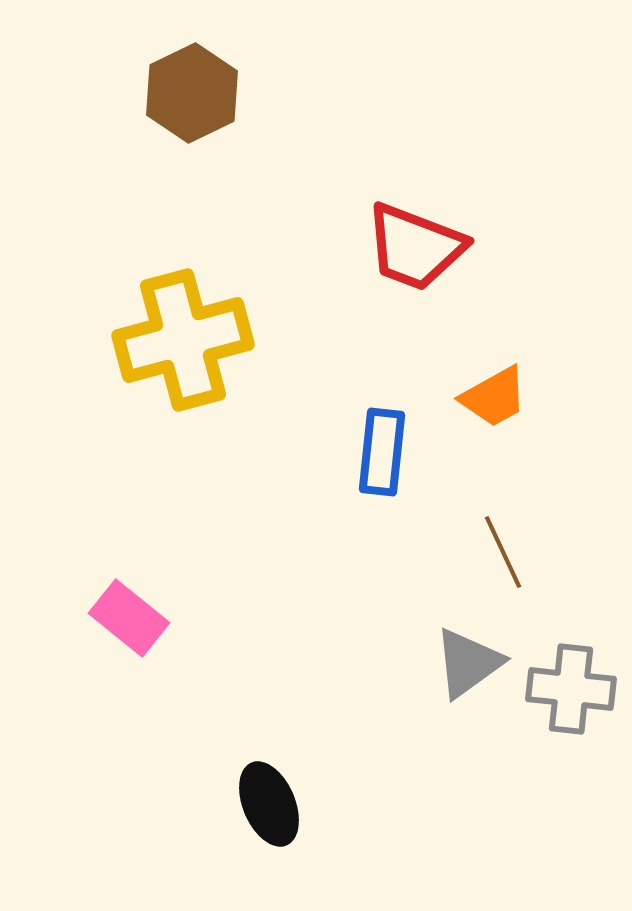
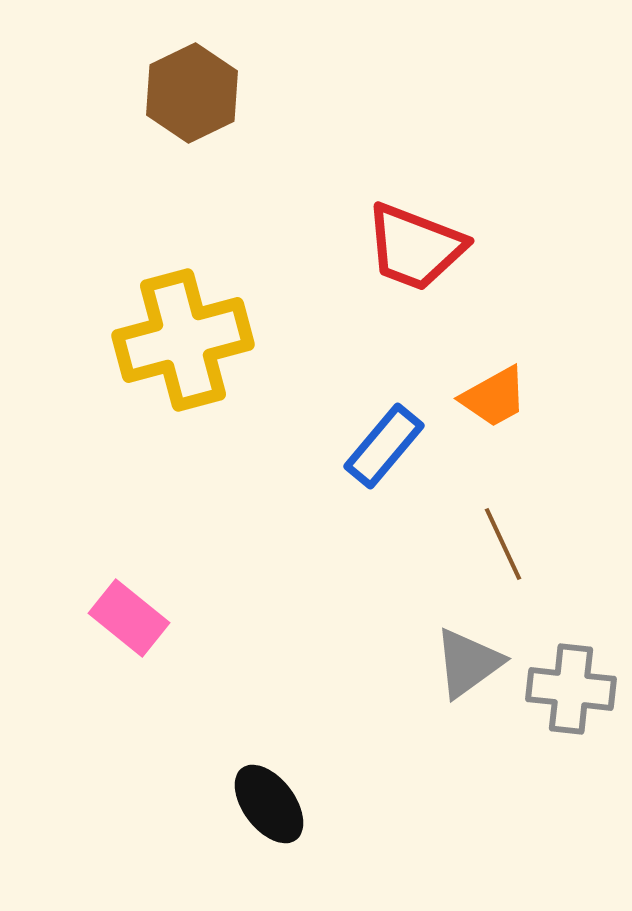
blue rectangle: moved 2 px right, 6 px up; rotated 34 degrees clockwise
brown line: moved 8 px up
black ellipse: rotated 14 degrees counterclockwise
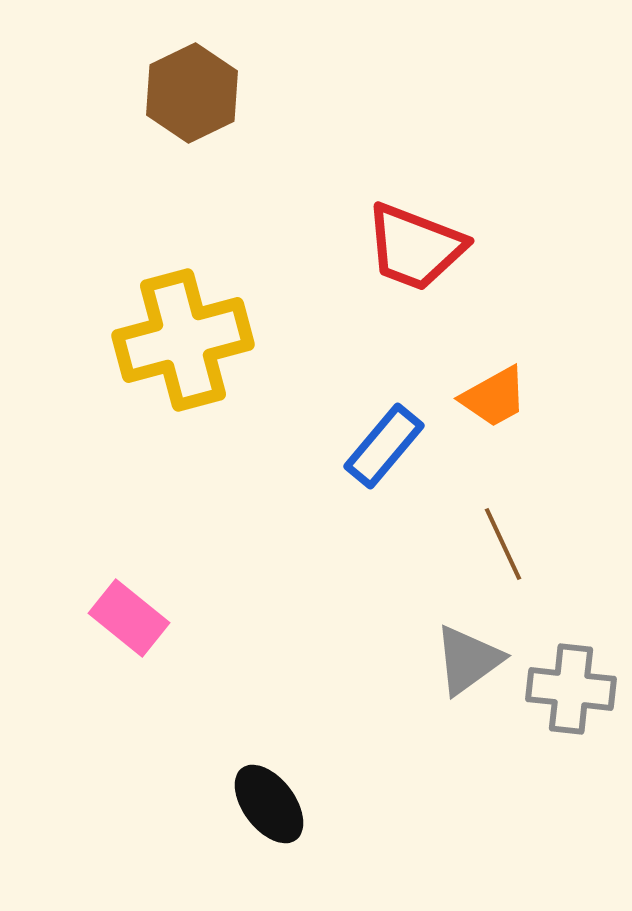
gray triangle: moved 3 px up
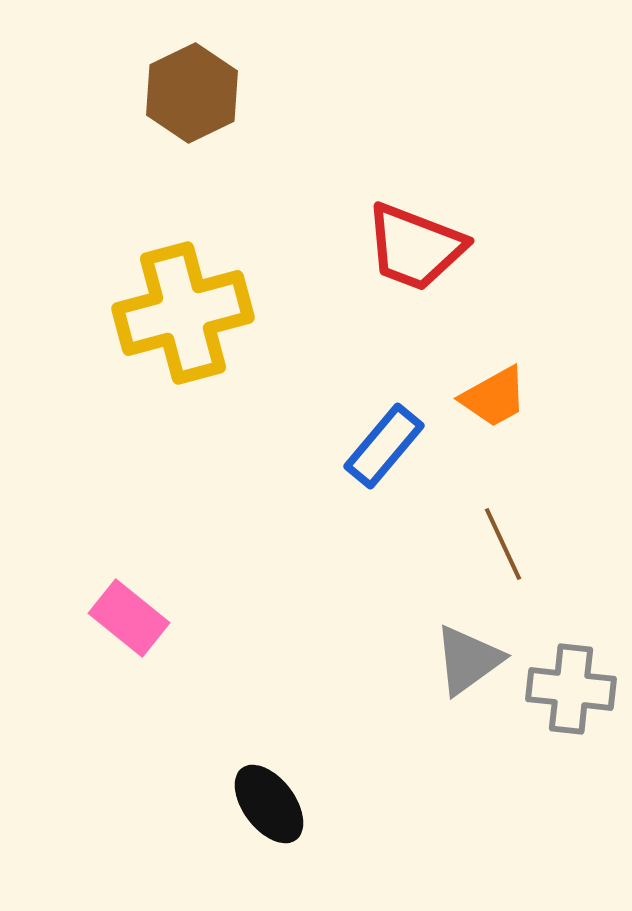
yellow cross: moved 27 px up
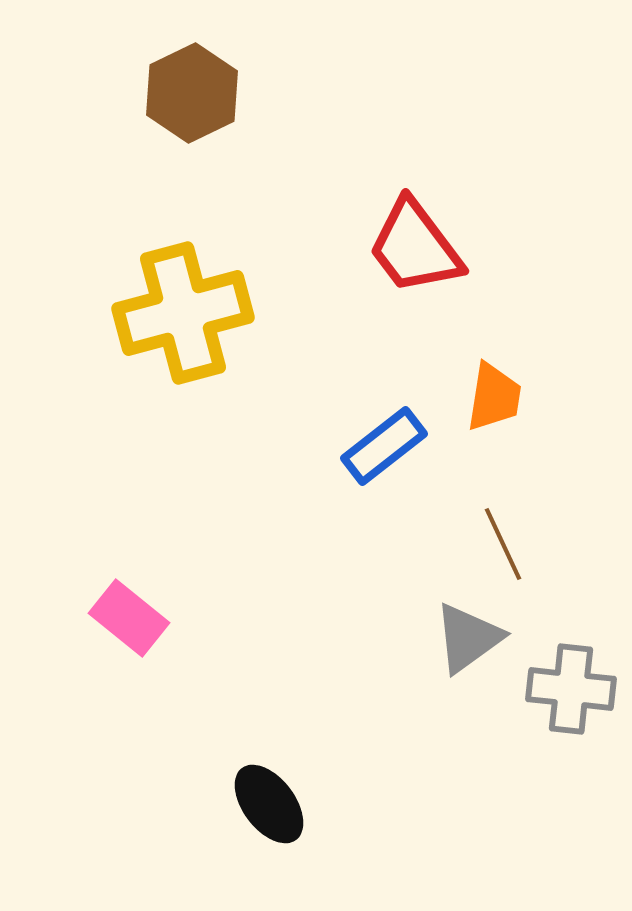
red trapezoid: rotated 32 degrees clockwise
orange trapezoid: rotated 52 degrees counterclockwise
blue rectangle: rotated 12 degrees clockwise
gray triangle: moved 22 px up
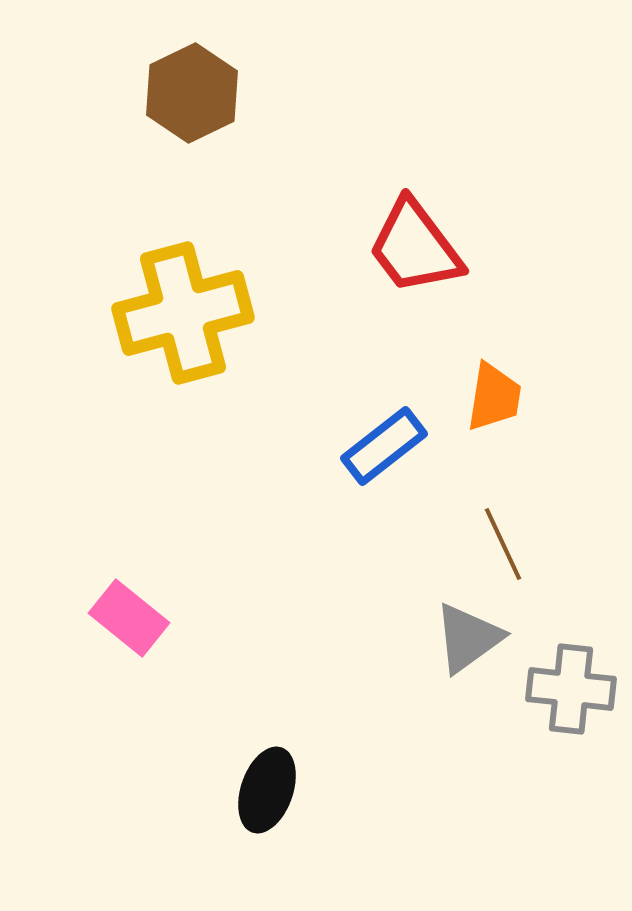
black ellipse: moved 2 px left, 14 px up; rotated 56 degrees clockwise
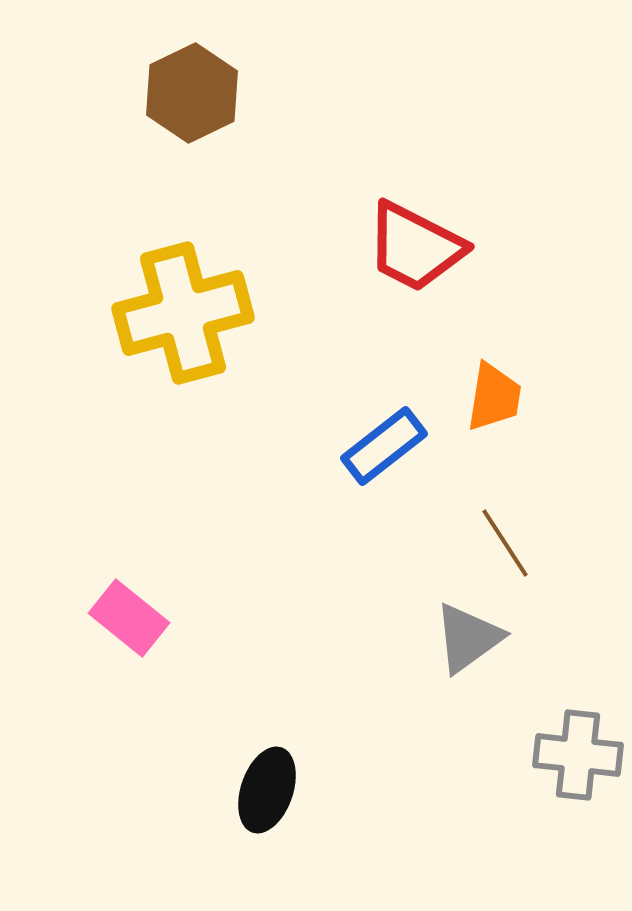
red trapezoid: rotated 26 degrees counterclockwise
brown line: moved 2 px right, 1 px up; rotated 8 degrees counterclockwise
gray cross: moved 7 px right, 66 px down
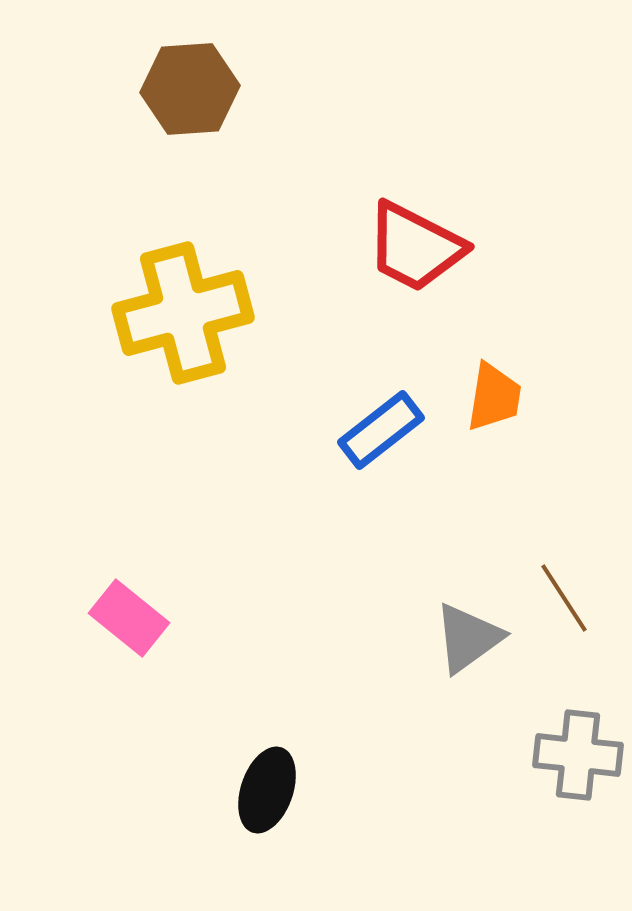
brown hexagon: moved 2 px left, 4 px up; rotated 22 degrees clockwise
blue rectangle: moved 3 px left, 16 px up
brown line: moved 59 px right, 55 px down
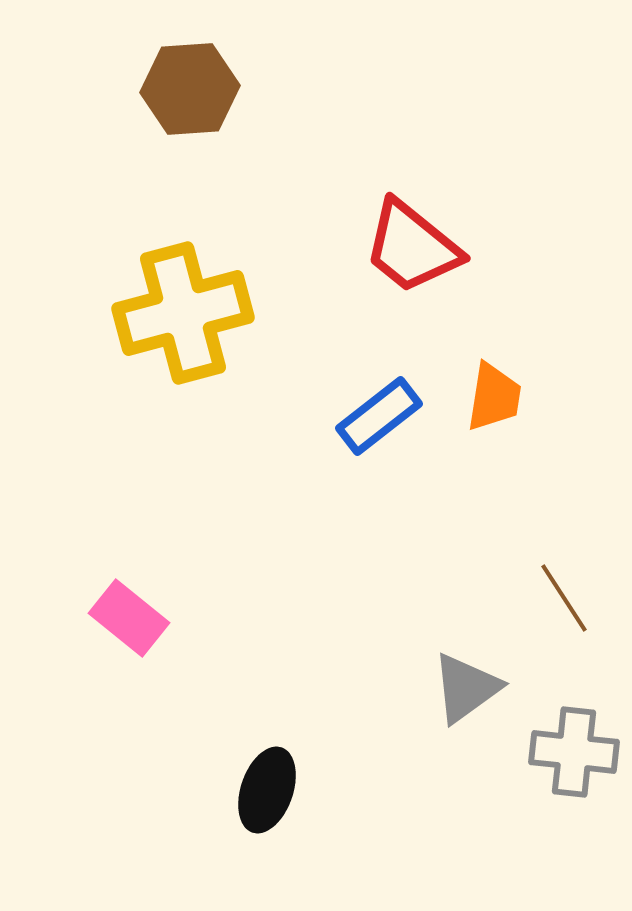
red trapezoid: moved 3 px left; rotated 12 degrees clockwise
blue rectangle: moved 2 px left, 14 px up
gray triangle: moved 2 px left, 50 px down
gray cross: moved 4 px left, 3 px up
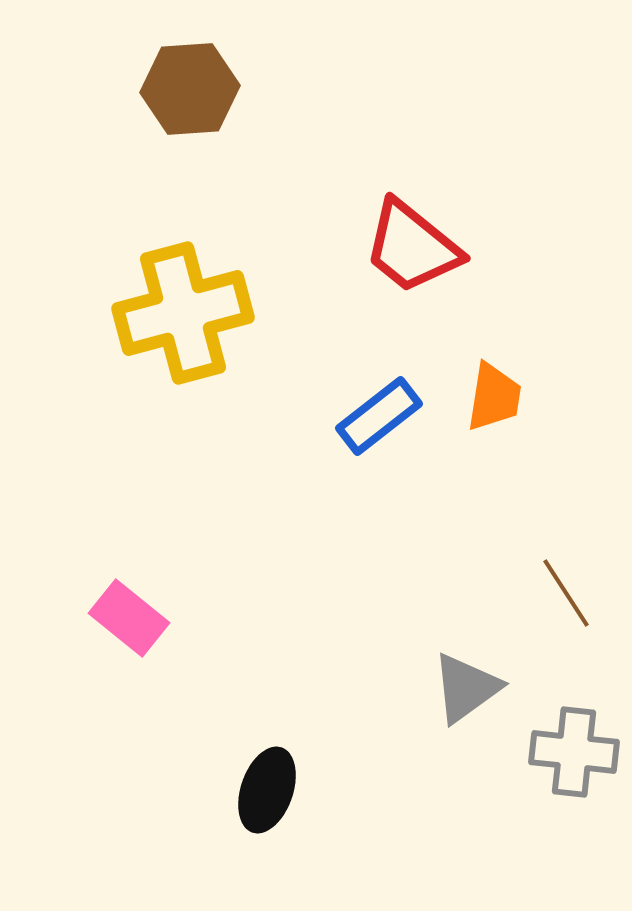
brown line: moved 2 px right, 5 px up
